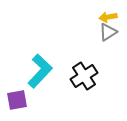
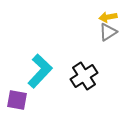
purple square: rotated 20 degrees clockwise
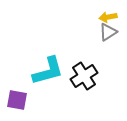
cyan L-shape: moved 8 px right; rotated 32 degrees clockwise
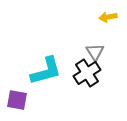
gray triangle: moved 13 px left, 20 px down; rotated 30 degrees counterclockwise
cyan L-shape: moved 2 px left
black cross: moved 3 px right, 3 px up
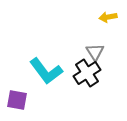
cyan L-shape: rotated 68 degrees clockwise
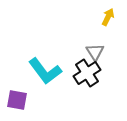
yellow arrow: rotated 126 degrees clockwise
cyan L-shape: moved 1 px left
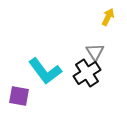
purple square: moved 2 px right, 4 px up
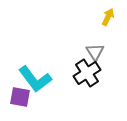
cyan L-shape: moved 10 px left, 8 px down
purple square: moved 1 px right, 1 px down
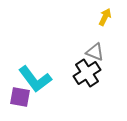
yellow arrow: moved 3 px left
gray triangle: rotated 36 degrees counterclockwise
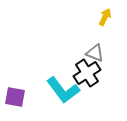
gray triangle: moved 1 px down
cyan L-shape: moved 28 px right, 11 px down
purple square: moved 5 px left
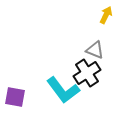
yellow arrow: moved 1 px right, 2 px up
gray triangle: moved 3 px up
